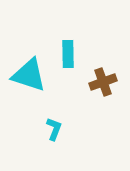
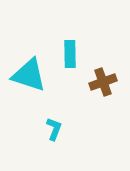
cyan rectangle: moved 2 px right
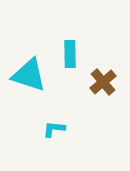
brown cross: rotated 20 degrees counterclockwise
cyan L-shape: rotated 105 degrees counterclockwise
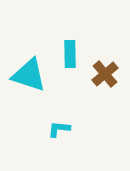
brown cross: moved 2 px right, 8 px up
cyan L-shape: moved 5 px right
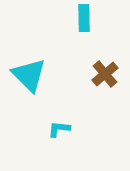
cyan rectangle: moved 14 px right, 36 px up
cyan triangle: rotated 27 degrees clockwise
